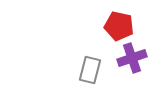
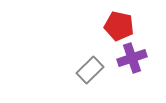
gray rectangle: rotated 32 degrees clockwise
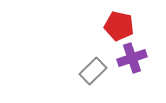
gray rectangle: moved 3 px right, 1 px down
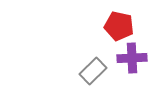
purple cross: rotated 16 degrees clockwise
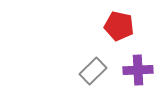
purple cross: moved 6 px right, 12 px down
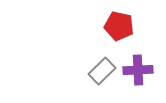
gray rectangle: moved 9 px right
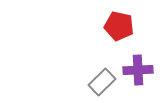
gray rectangle: moved 11 px down
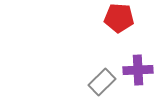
red pentagon: moved 8 px up; rotated 8 degrees counterclockwise
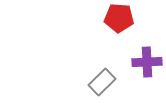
purple cross: moved 9 px right, 8 px up
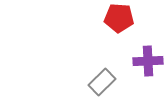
purple cross: moved 1 px right, 1 px up
